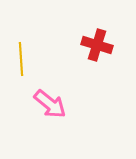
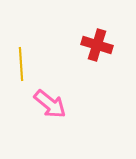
yellow line: moved 5 px down
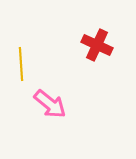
red cross: rotated 8 degrees clockwise
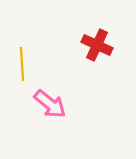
yellow line: moved 1 px right
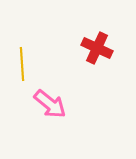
red cross: moved 3 px down
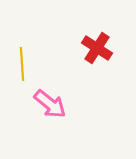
red cross: rotated 8 degrees clockwise
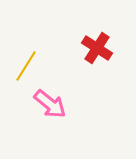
yellow line: moved 4 px right, 2 px down; rotated 36 degrees clockwise
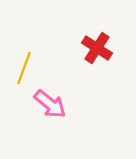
yellow line: moved 2 px left, 2 px down; rotated 12 degrees counterclockwise
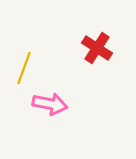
pink arrow: rotated 28 degrees counterclockwise
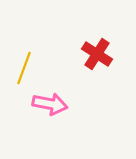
red cross: moved 6 px down
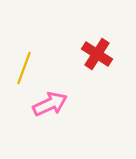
pink arrow: rotated 36 degrees counterclockwise
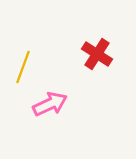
yellow line: moved 1 px left, 1 px up
